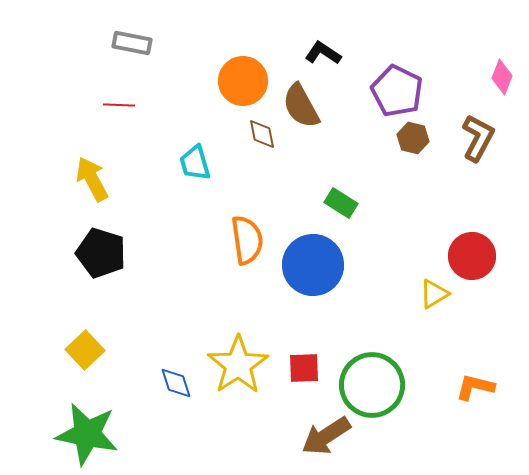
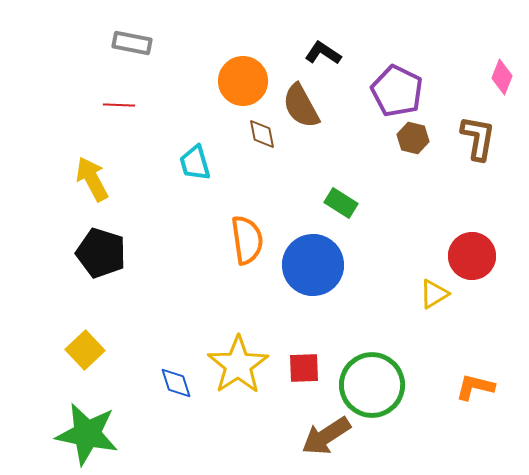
brown L-shape: rotated 18 degrees counterclockwise
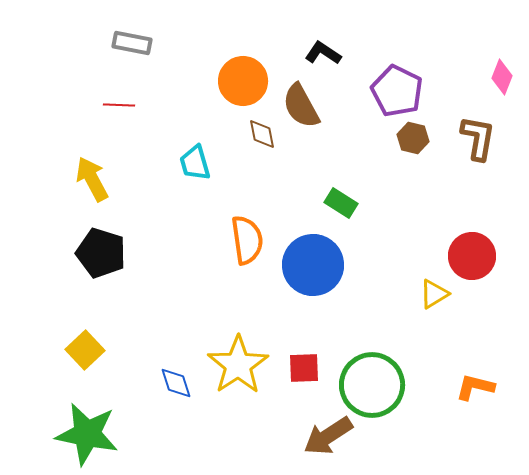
brown arrow: moved 2 px right
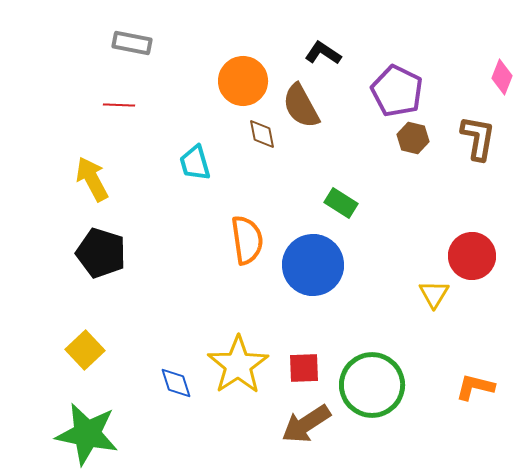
yellow triangle: rotated 28 degrees counterclockwise
brown arrow: moved 22 px left, 12 px up
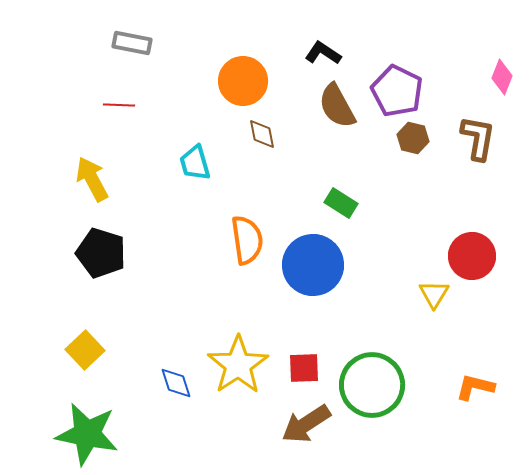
brown semicircle: moved 36 px right
